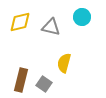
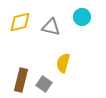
yellow semicircle: moved 1 px left
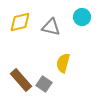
brown rectangle: rotated 55 degrees counterclockwise
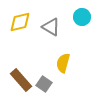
gray triangle: rotated 18 degrees clockwise
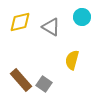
yellow semicircle: moved 9 px right, 3 px up
